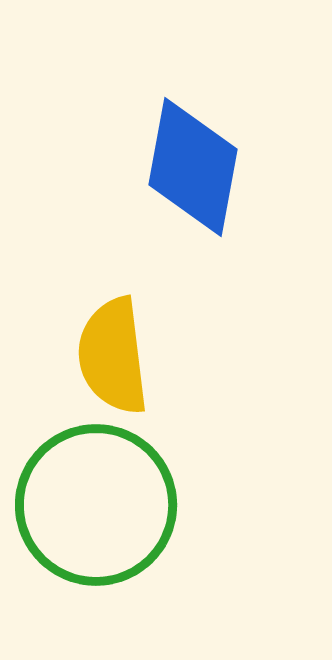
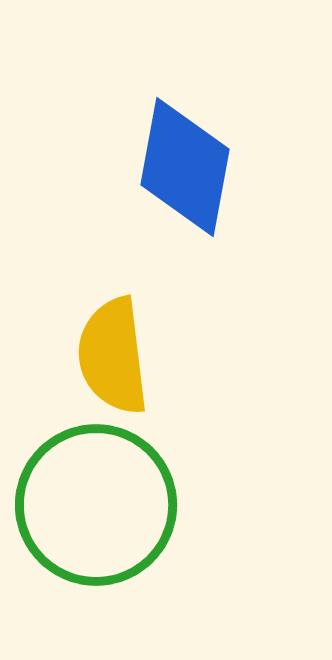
blue diamond: moved 8 px left
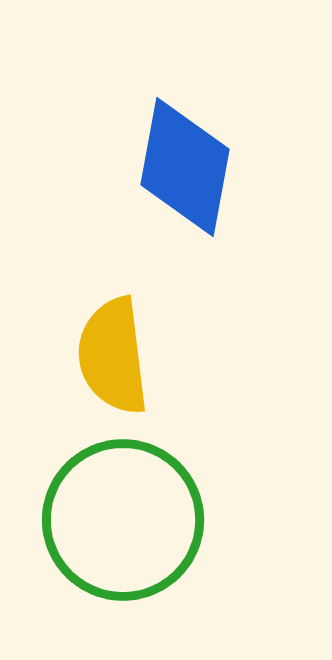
green circle: moved 27 px right, 15 px down
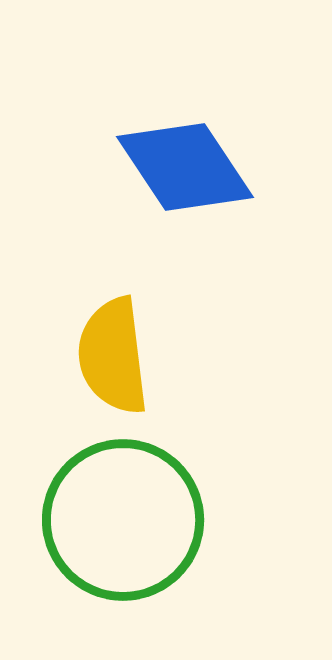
blue diamond: rotated 44 degrees counterclockwise
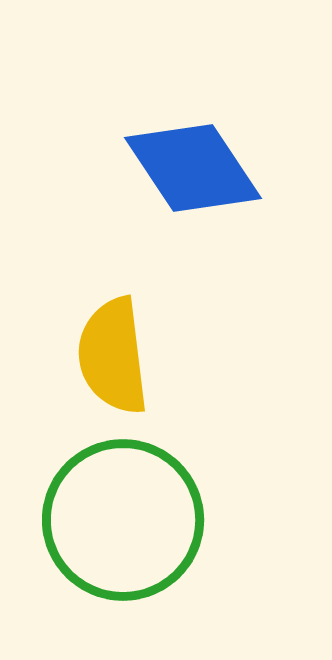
blue diamond: moved 8 px right, 1 px down
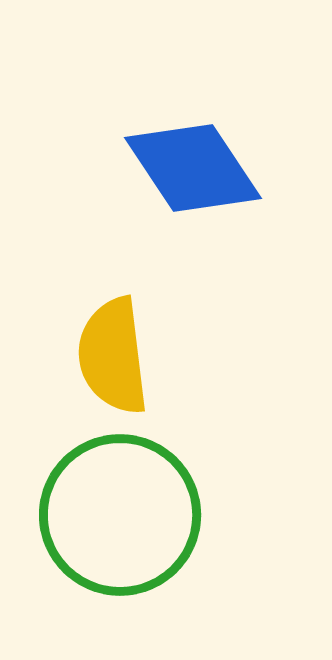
green circle: moved 3 px left, 5 px up
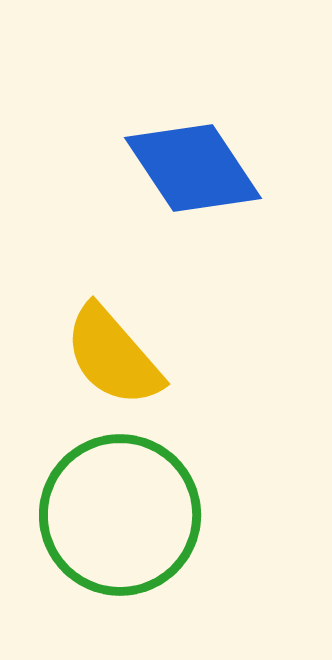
yellow semicircle: rotated 34 degrees counterclockwise
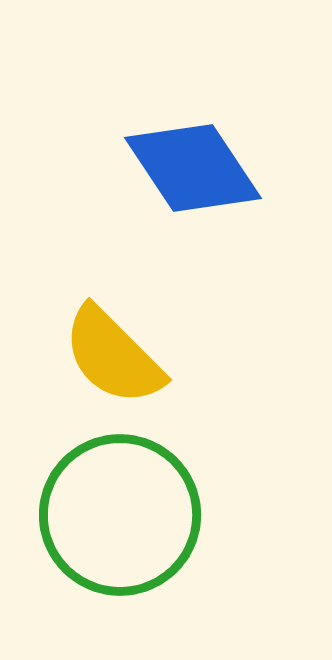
yellow semicircle: rotated 4 degrees counterclockwise
